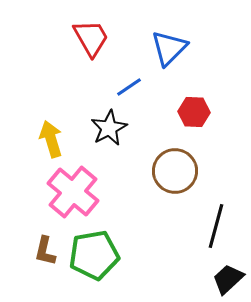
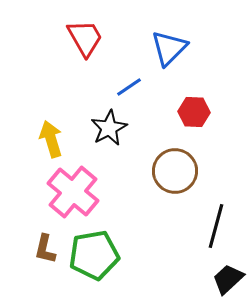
red trapezoid: moved 6 px left
brown L-shape: moved 2 px up
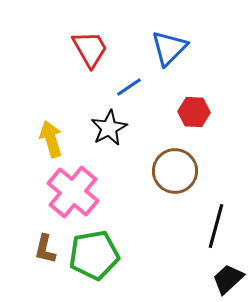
red trapezoid: moved 5 px right, 11 px down
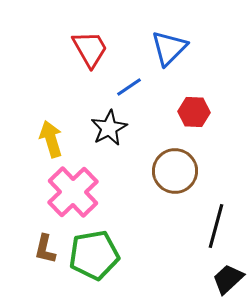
pink cross: rotated 6 degrees clockwise
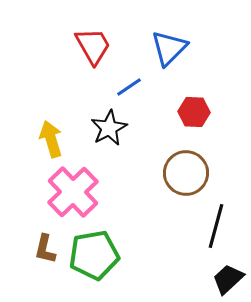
red trapezoid: moved 3 px right, 3 px up
brown circle: moved 11 px right, 2 px down
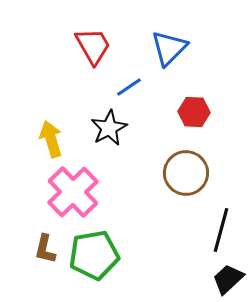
black line: moved 5 px right, 4 px down
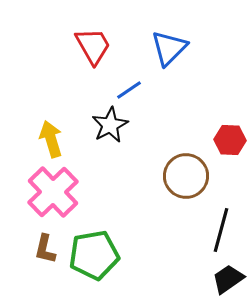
blue line: moved 3 px down
red hexagon: moved 36 px right, 28 px down
black star: moved 1 px right, 3 px up
brown circle: moved 3 px down
pink cross: moved 20 px left
black trapezoid: rotated 8 degrees clockwise
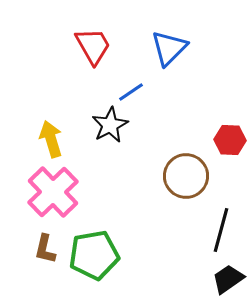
blue line: moved 2 px right, 2 px down
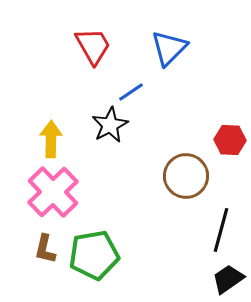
yellow arrow: rotated 18 degrees clockwise
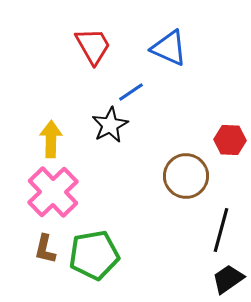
blue triangle: rotated 51 degrees counterclockwise
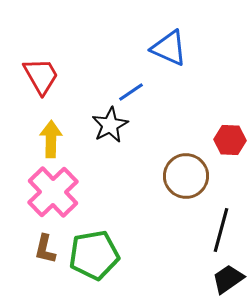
red trapezoid: moved 52 px left, 30 px down
